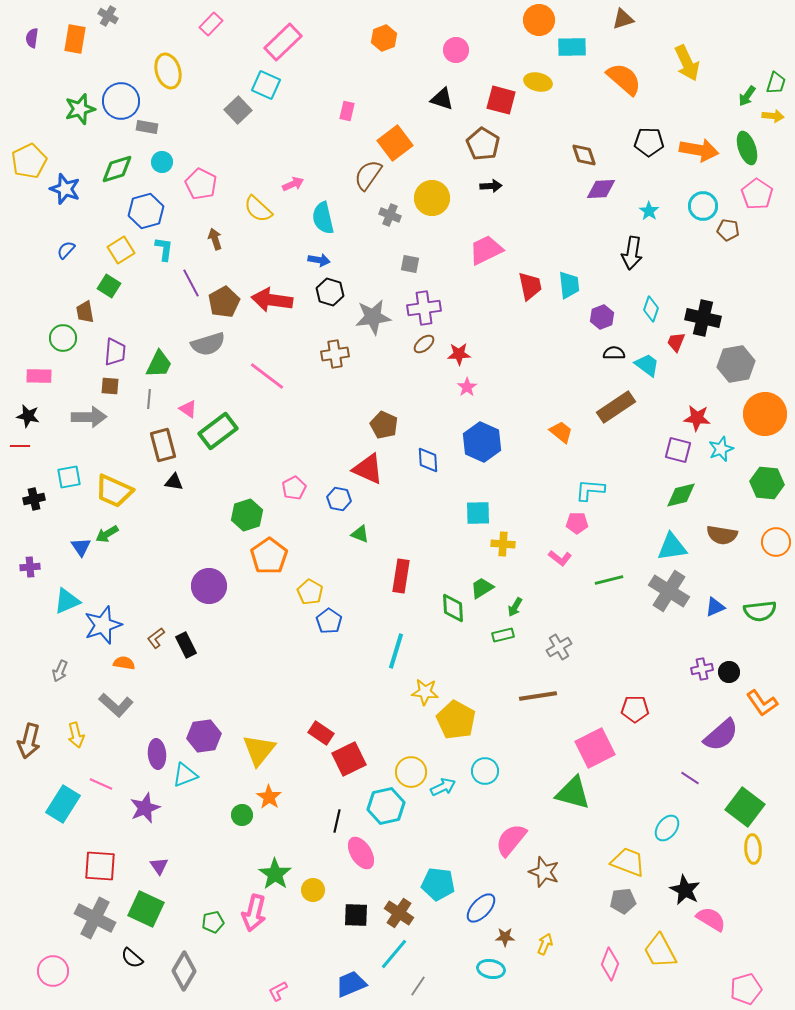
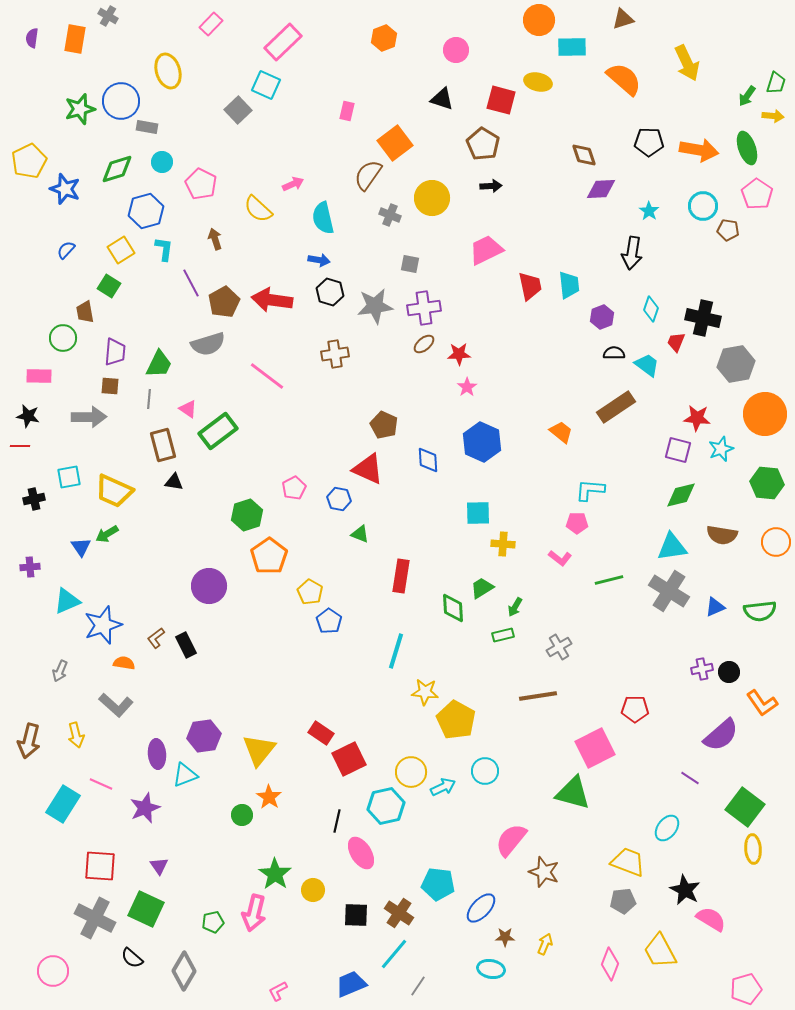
gray star at (373, 317): moved 2 px right, 11 px up
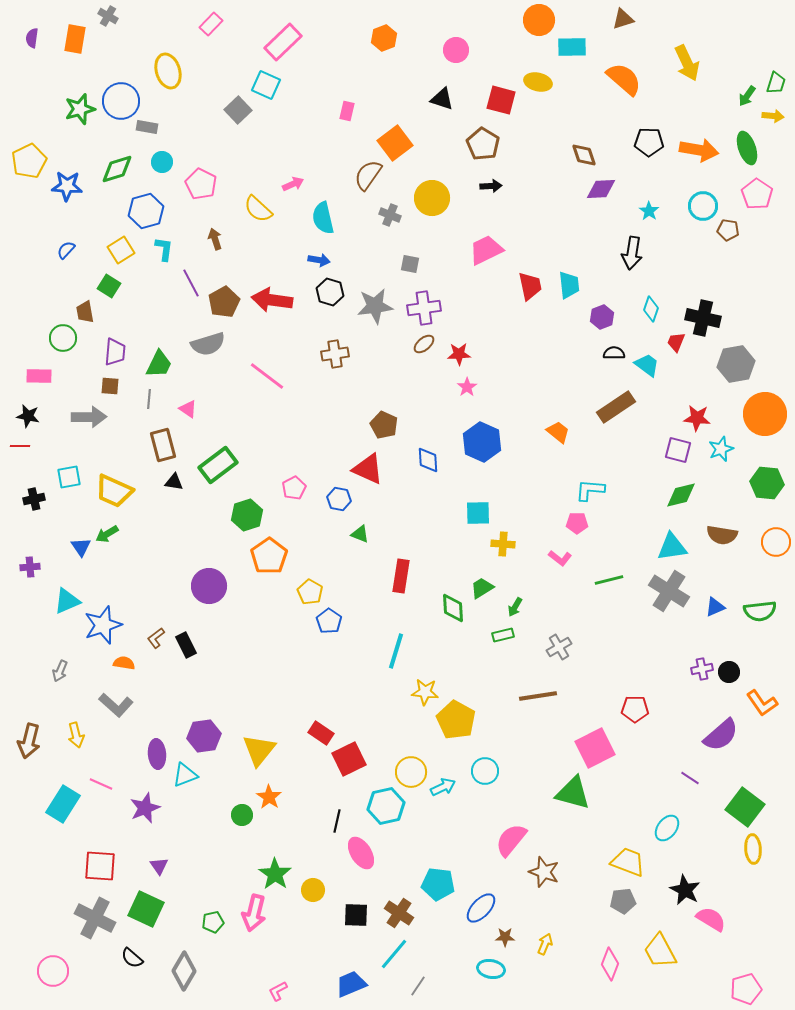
blue star at (65, 189): moved 2 px right, 3 px up; rotated 16 degrees counterclockwise
green rectangle at (218, 431): moved 34 px down
orange trapezoid at (561, 432): moved 3 px left
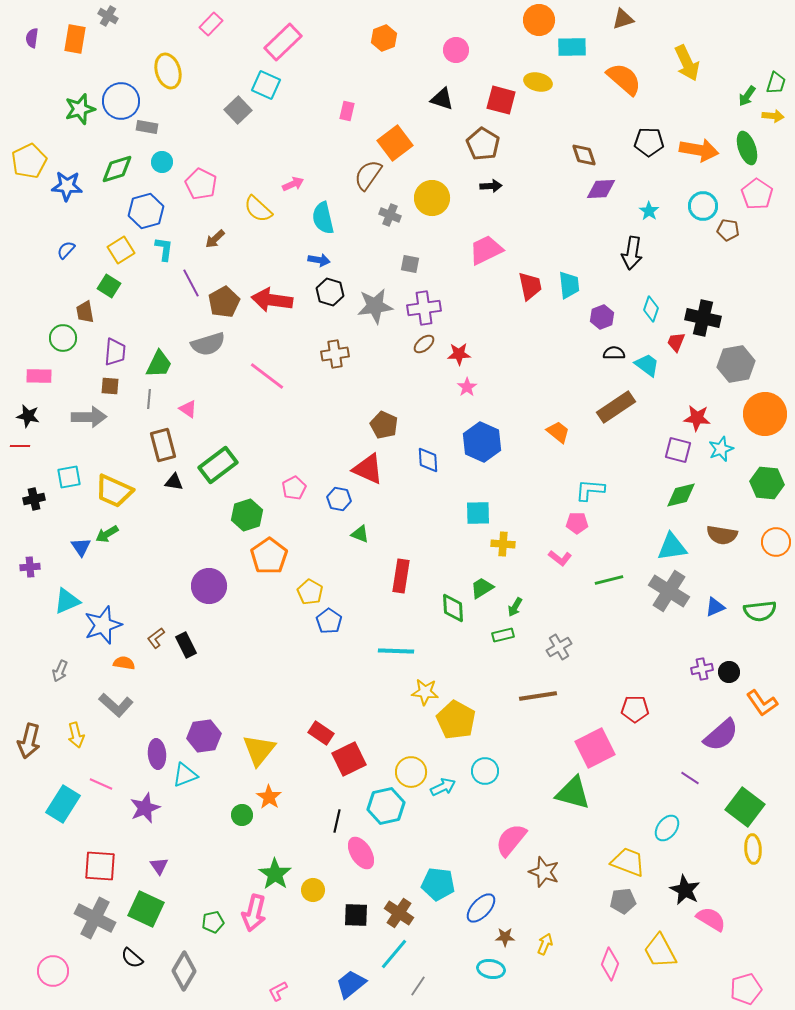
brown arrow at (215, 239): rotated 115 degrees counterclockwise
cyan line at (396, 651): rotated 75 degrees clockwise
blue trapezoid at (351, 984): rotated 16 degrees counterclockwise
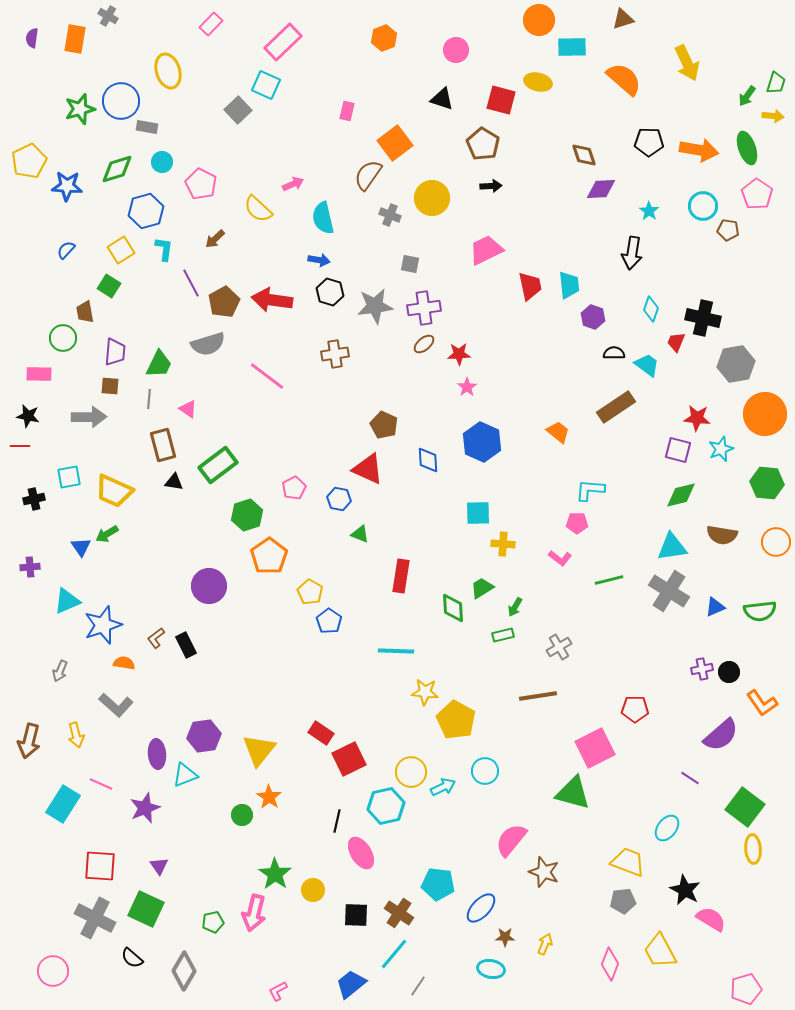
purple hexagon at (602, 317): moved 9 px left; rotated 20 degrees counterclockwise
pink rectangle at (39, 376): moved 2 px up
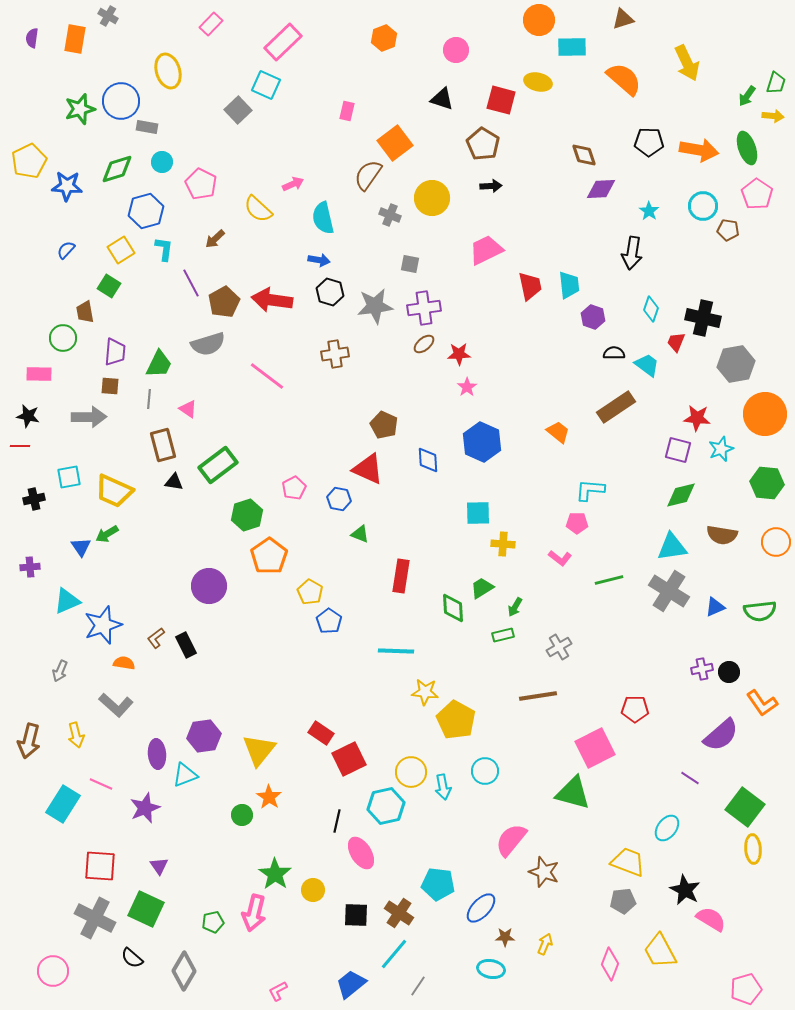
cyan arrow at (443, 787): rotated 105 degrees clockwise
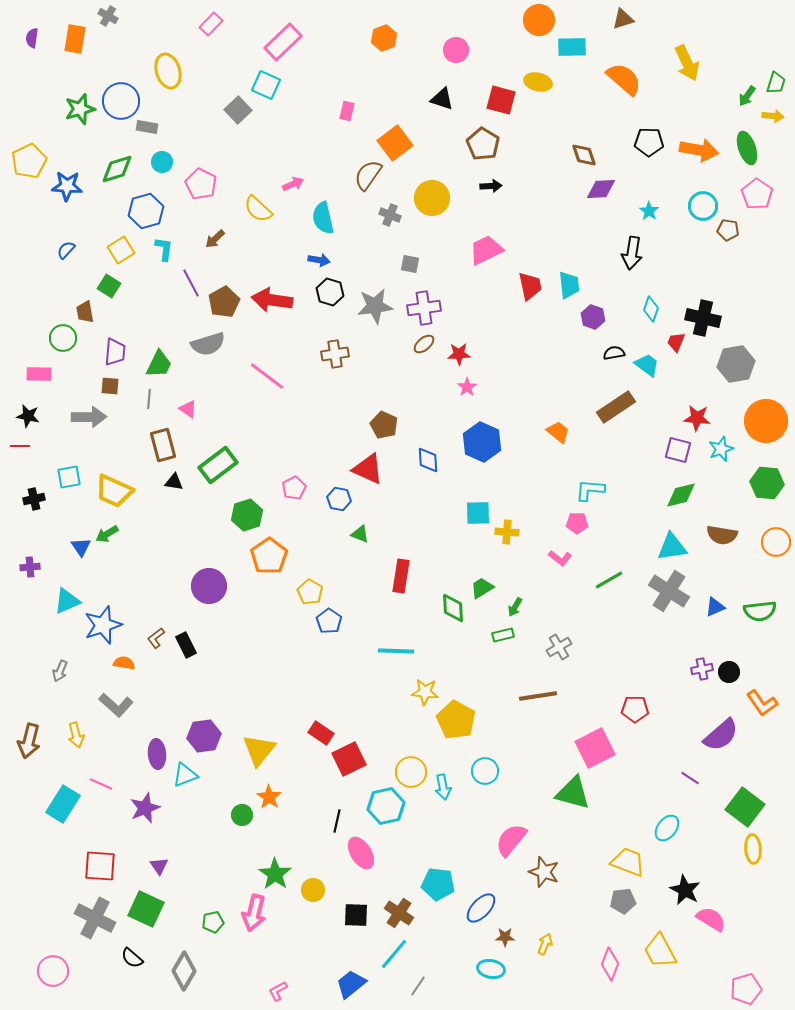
black semicircle at (614, 353): rotated 10 degrees counterclockwise
orange circle at (765, 414): moved 1 px right, 7 px down
yellow cross at (503, 544): moved 4 px right, 12 px up
green line at (609, 580): rotated 16 degrees counterclockwise
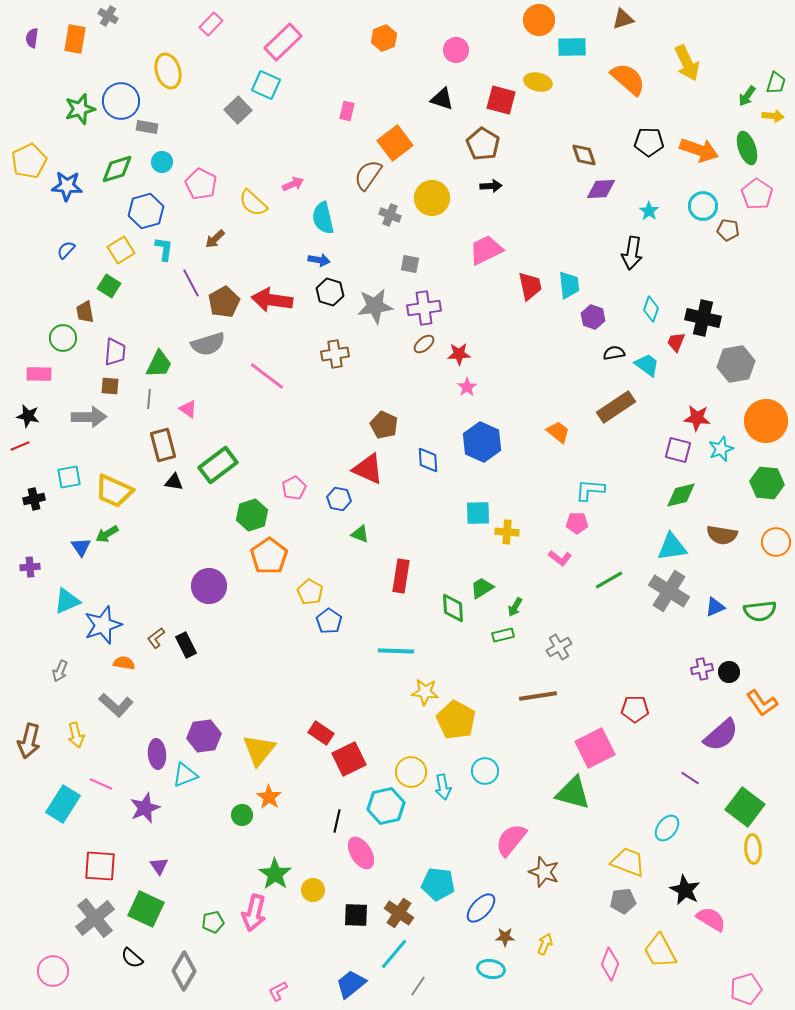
orange semicircle at (624, 79): moved 4 px right
orange arrow at (699, 150): rotated 9 degrees clockwise
yellow semicircle at (258, 209): moved 5 px left, 6 px up
red line at (20, 446): rotated 24 degrees counterclockwise
green hexagon at (247, 515): moved 5 px right
gray cross at (95, 918): rotated 24 degrees clockwise
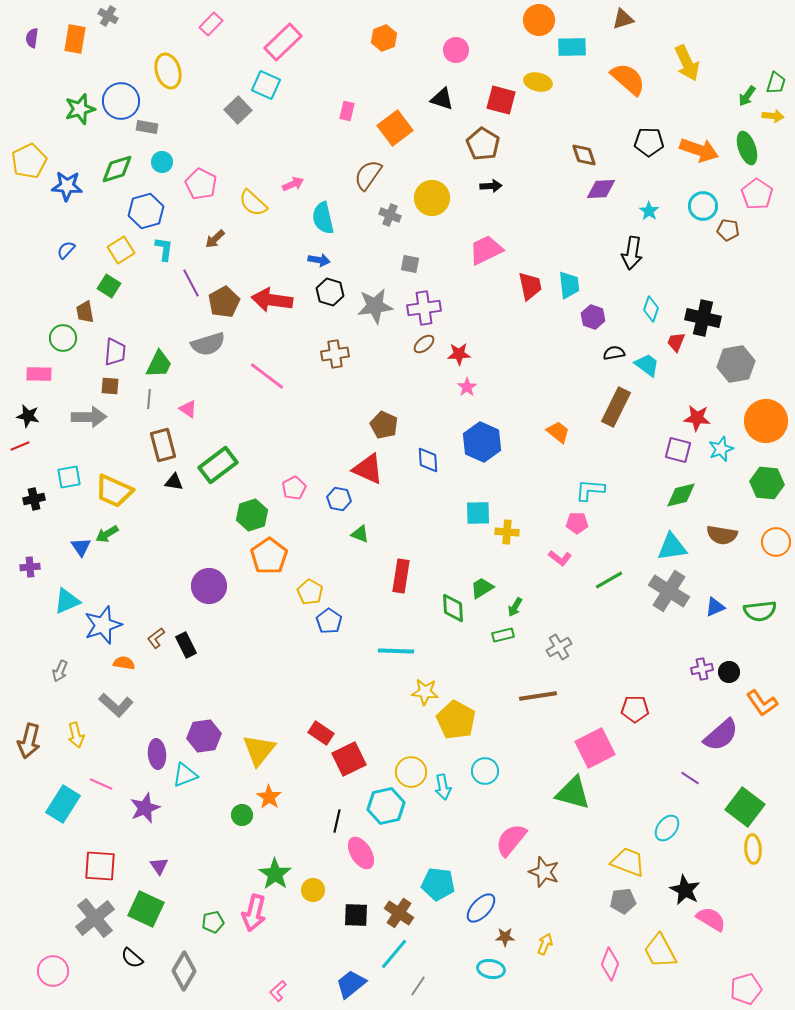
orange square at (395, 143): moved 15 px up
brown rectangle at (616, 407): rotated 30 degrees counterclockwise
pink L-shape at (278, 991): rotated 15 degrees counterclockwise
